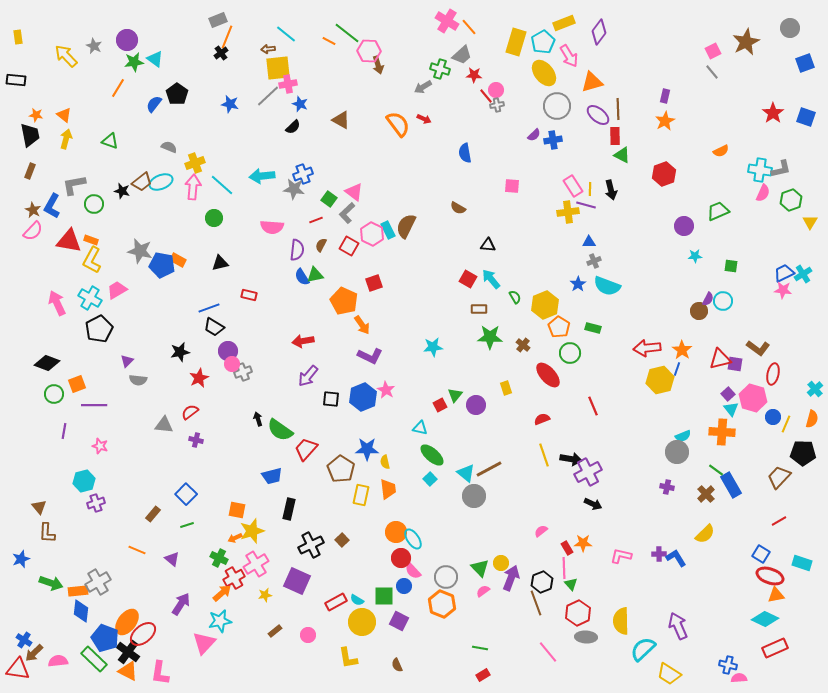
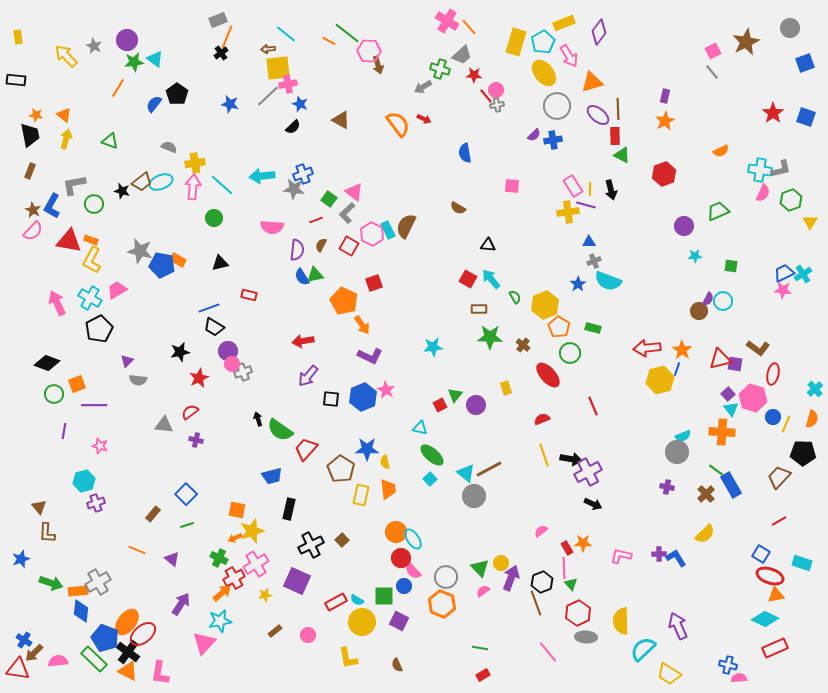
yellow cross at (195, 163): rotated 12 degrees clockwise
cyan semicircle at (607, 286): moved 1 px right, 5 px up
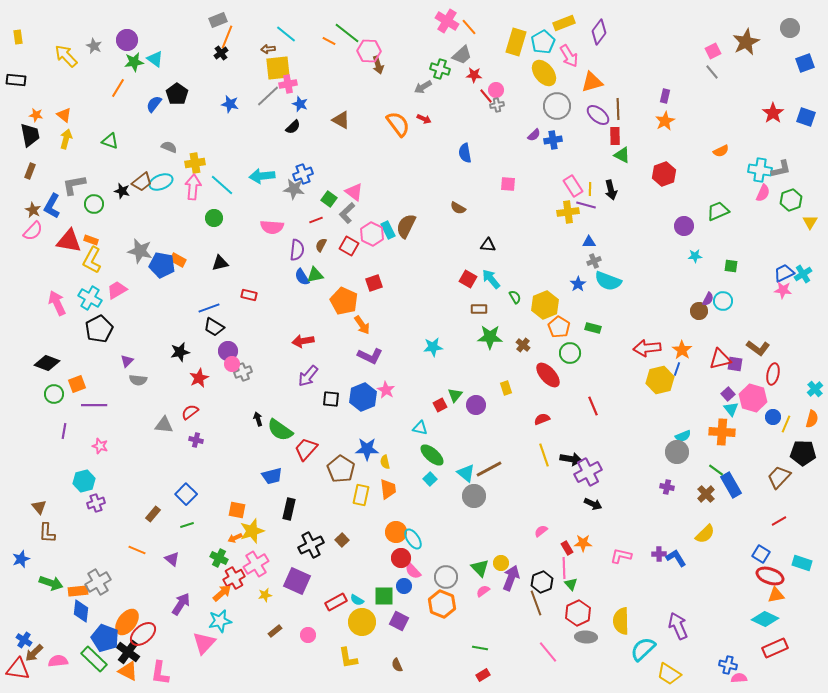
pink square at (512, 186): moved 4 px left, 2 px up
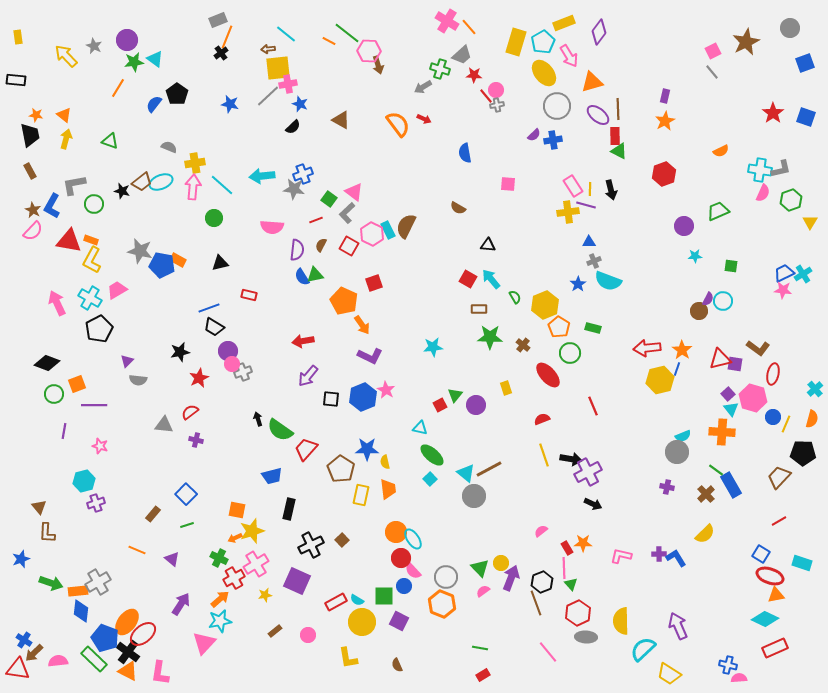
green triangle at (622, 155): moved 3 px left, 4 px up
brown rectangle at (30, 171): rotated 49 degrees counterclockwise
orange arrow at (222, 593): moved 2 px left, 6 px down
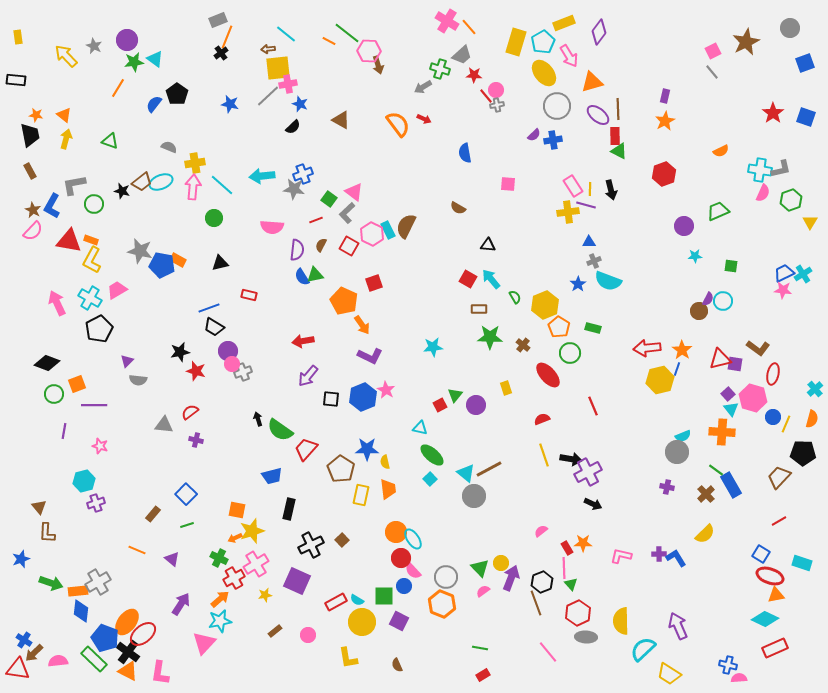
red star at (199, 378): moved 3 px left, 7 px up; rotated 30 degrees counterclockwise
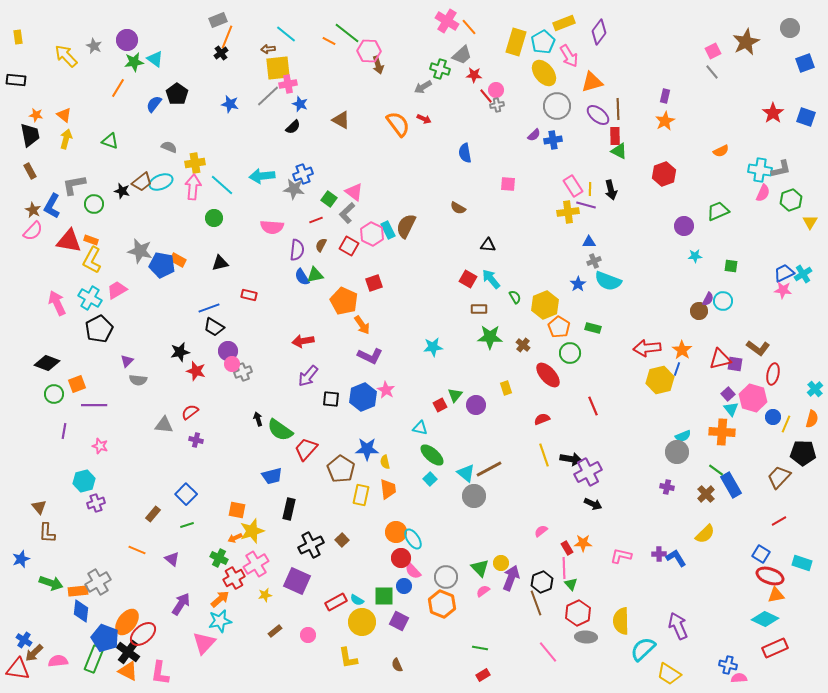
green rectangle at (94, 659): rotated 68 degrees clockwise
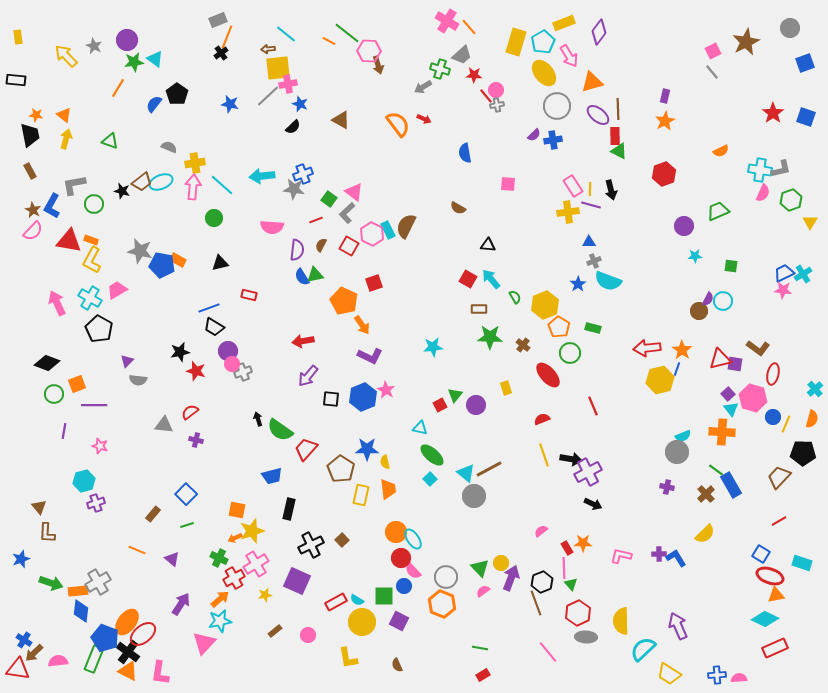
purple line at (586, 205): moved 5 px right
black pentagon at (99, 329): rotated 16 degrees counterclockwise
blue cross at (728, 665): moved 11 px left, 10 px down; rotated 18 degrees counterclockwise
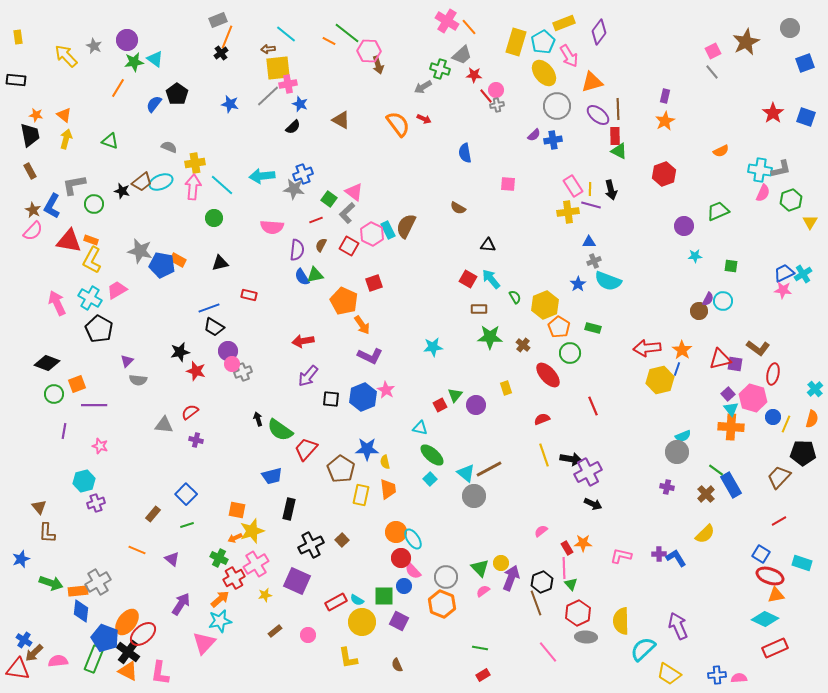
orange cross at (722, 432): moved 9 px right, 5 px up
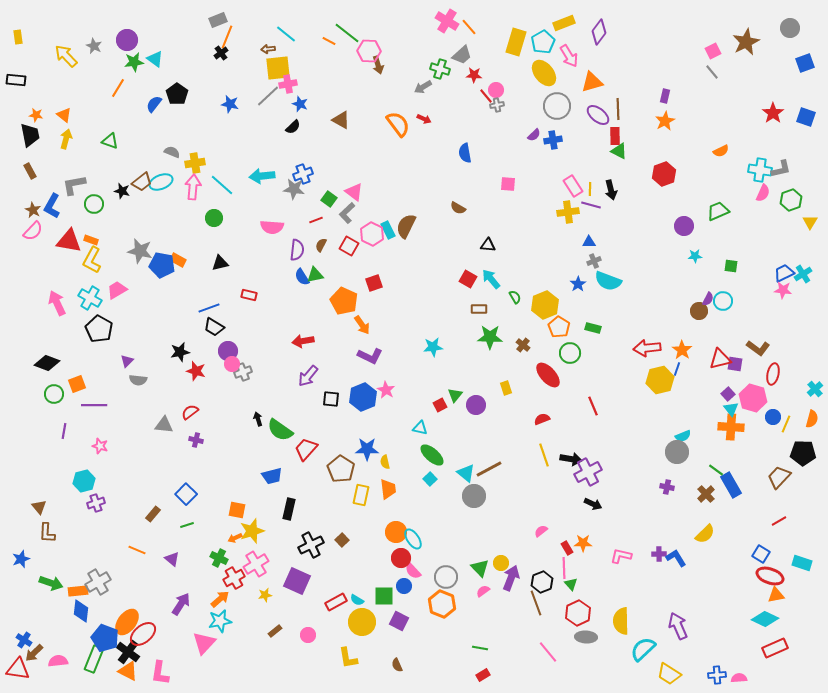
gray semicircle at (169, 147): moved 3 px right, 5 px down
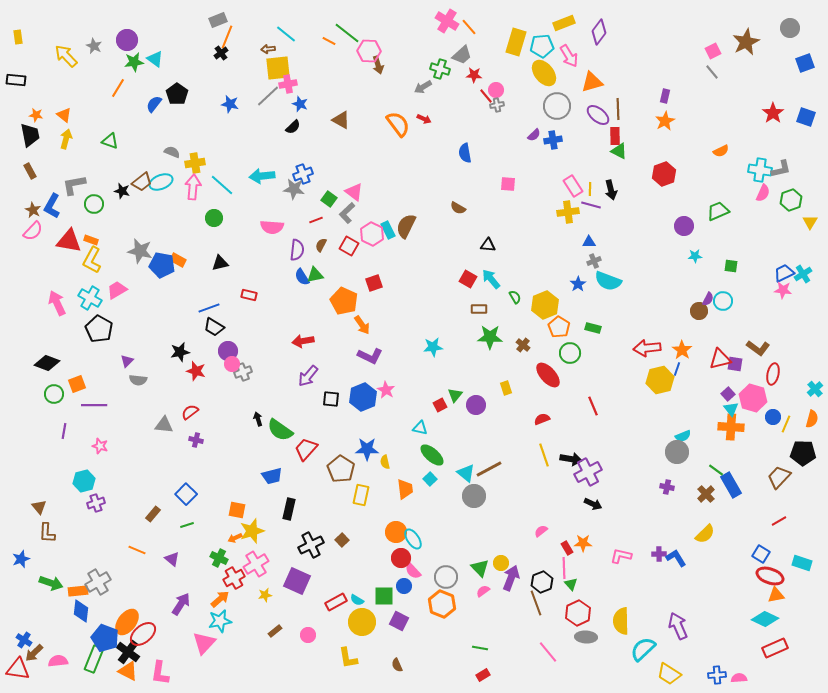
cyan pentagon at (543, 42): moved 1 px left, 4 px down; rotated 25 degrees clockwise
orange trapezoid at (388, 489): moved 17 px right
